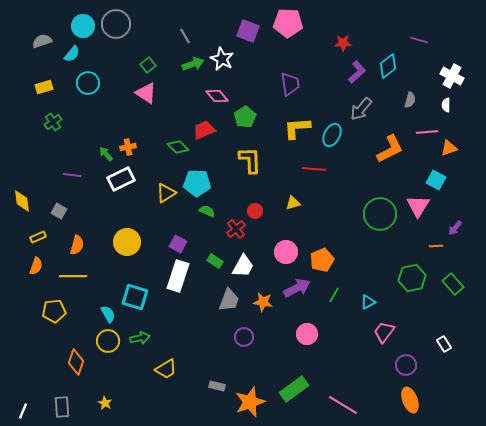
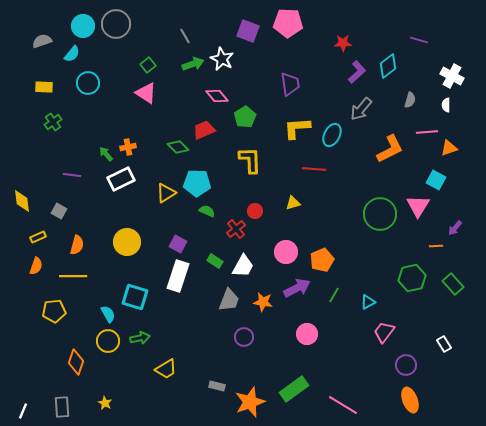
yellow rectangle at (44, 87): rotated 18 degrees clockwise
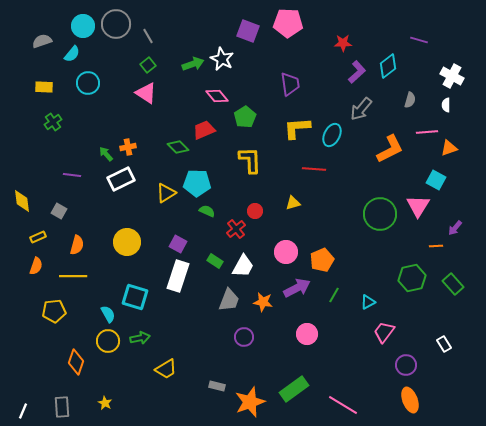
gray line at (185, 36): moved 37 px left
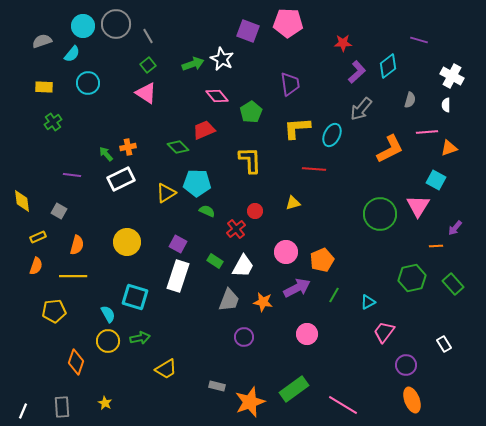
green pentagon at (245, 117): moved 6 px right, 5 px up
orange ellipse at (410, 400): moved 2 px right
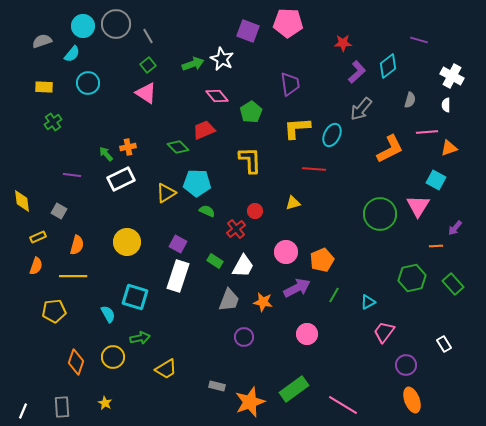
yellow circle at (108, 341): moved 5 px right, 16 px down
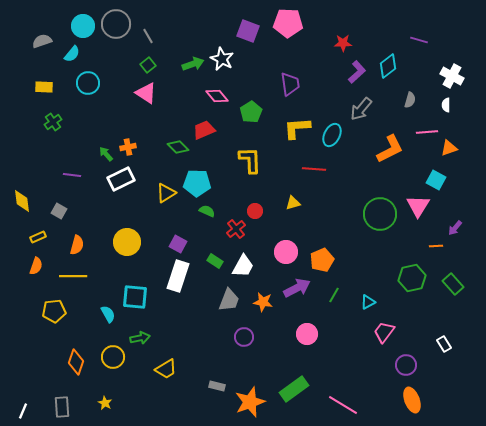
cyan square at (135, 297): rotated 12 degrees counterclockwise
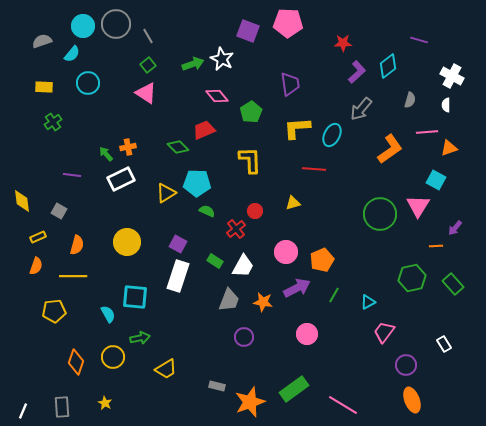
orange L-shape at (390, 149): rotated 8 degrees counterclockwise
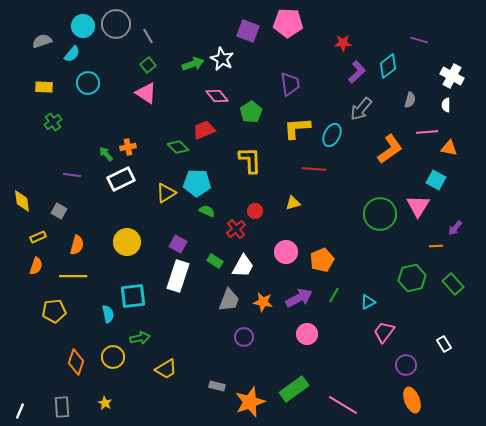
orange triangle at (449, 148): rotated 30 degrees clockwise
purple arrow at (297, 288): moved 2 px right, 10 px down
cyan square at (135, 297): moved 2 px left, 1 px up; rotated 12 degrees counterclockwise
cyan semicircle at (108, 314): rotated 18 degrees clockwise
white line at (23, 411): moved 3 px left
